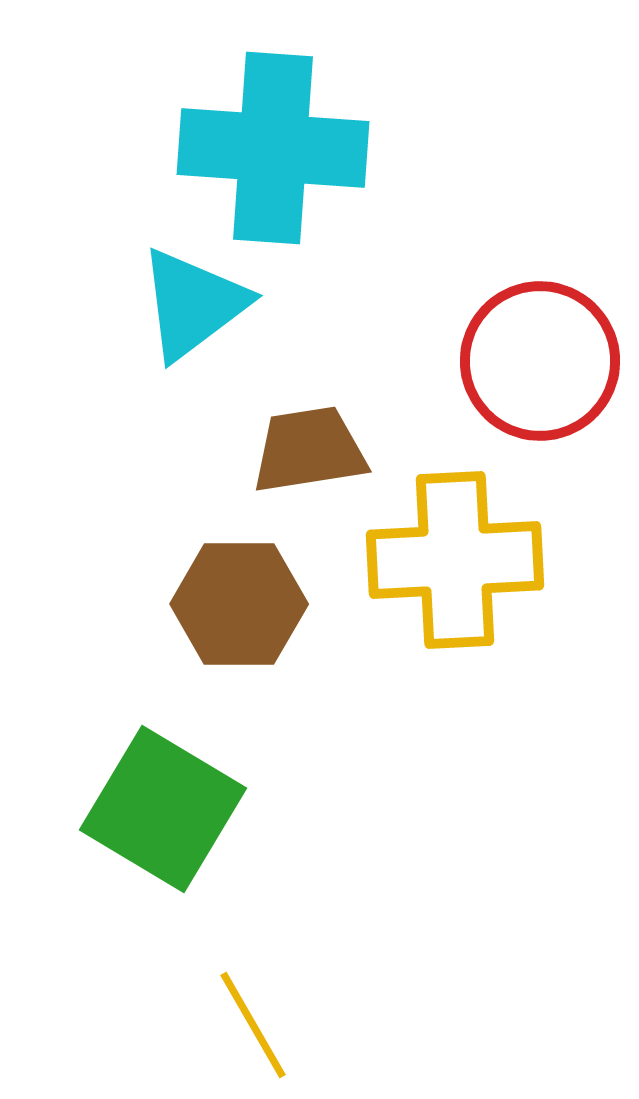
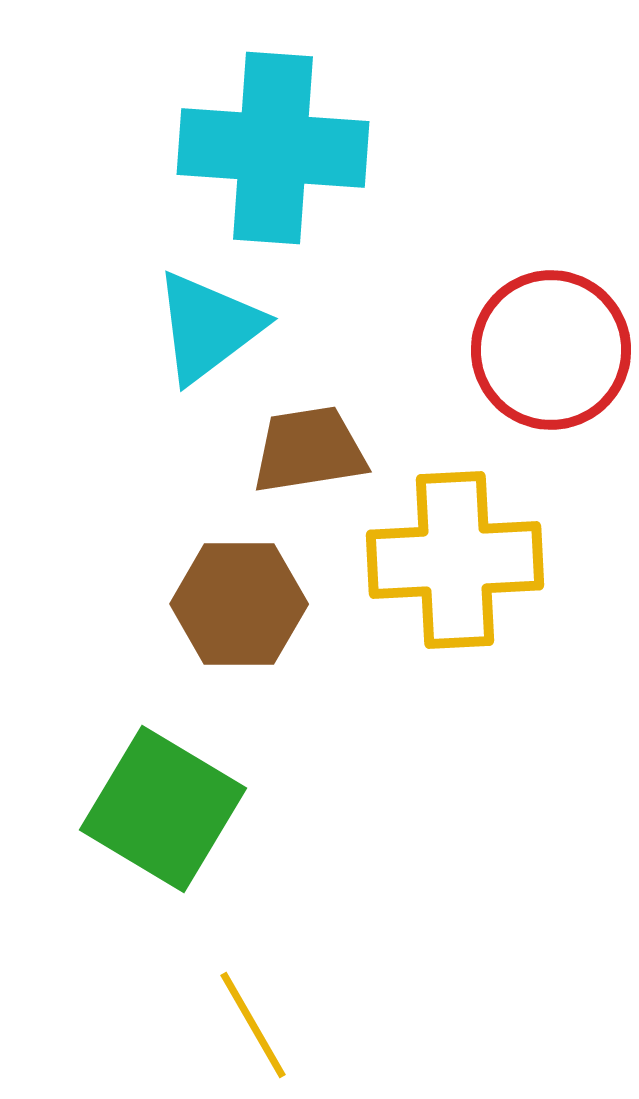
cyan triangle: moved 15 px right, 23 px down
red circle: moved 11 px right, 11 px up
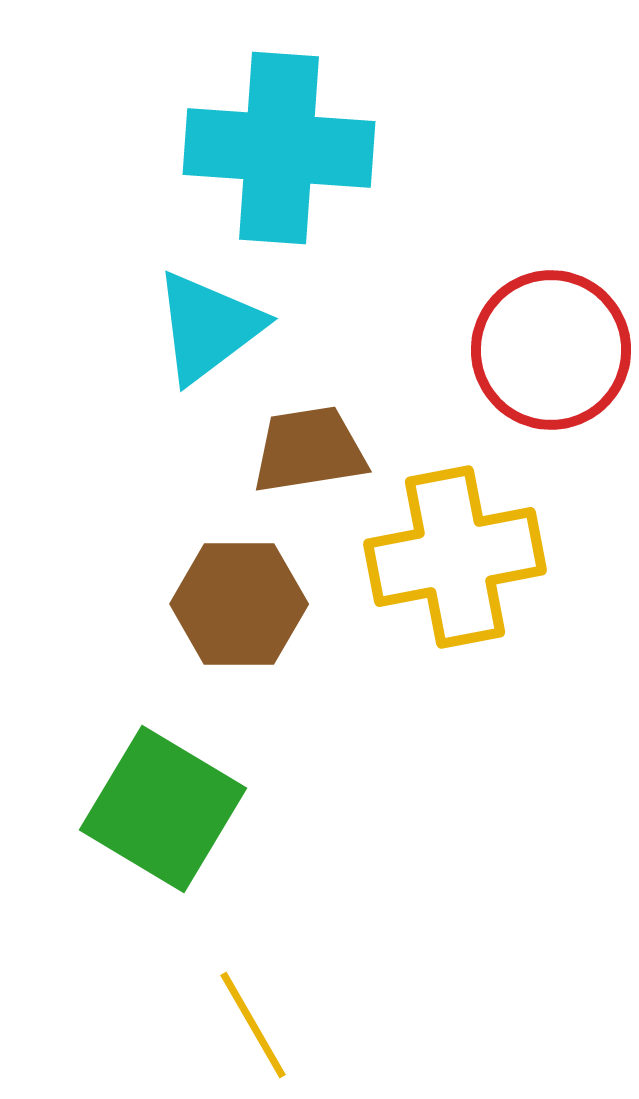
cyan cross: moved 6 px right
yellow cross: moved 3 px up; rotated 8 degrees counterclockwise
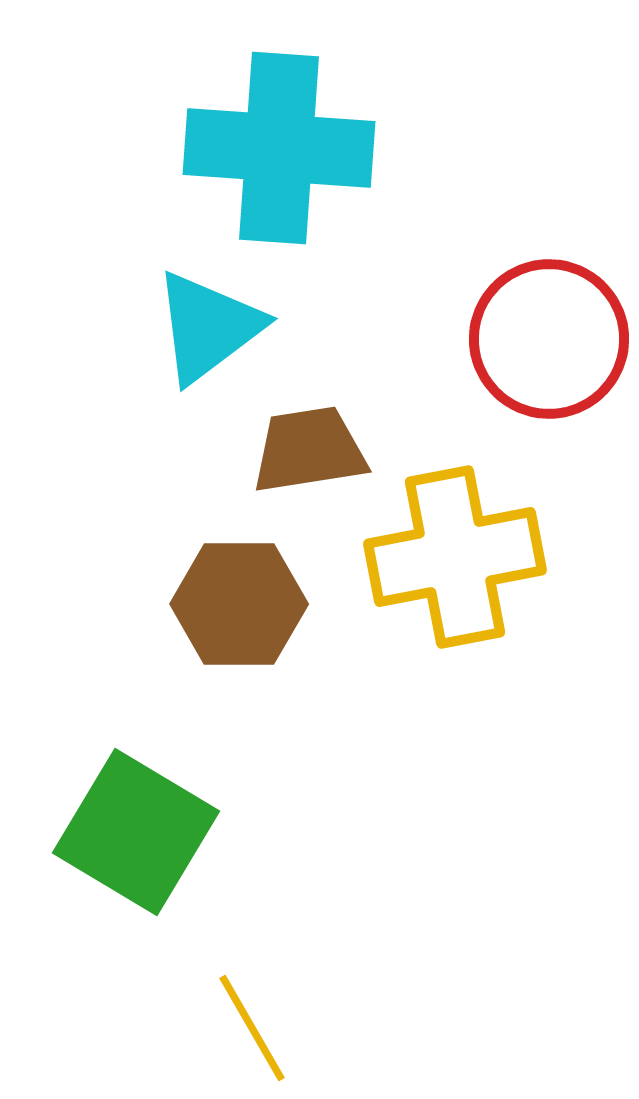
red circle: moved 2 px left, 11 px up
green square: moved 27 px left, 23 px down
yellow line: moved 1 px left, 3 px down
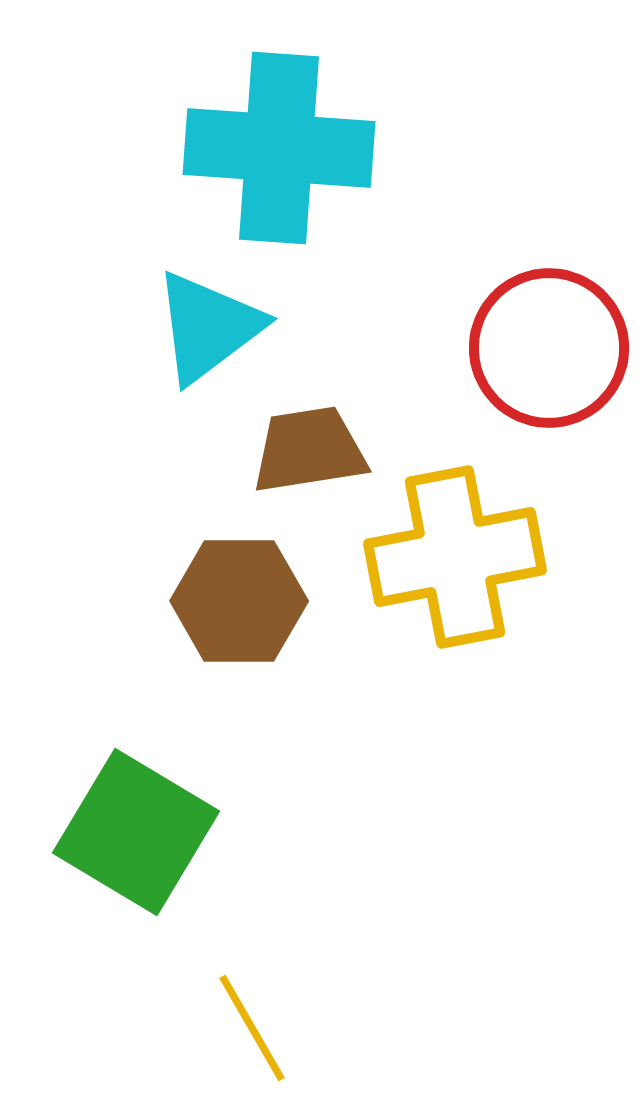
red circle: moved 9 px down
brown hexagon: moved 3 px up
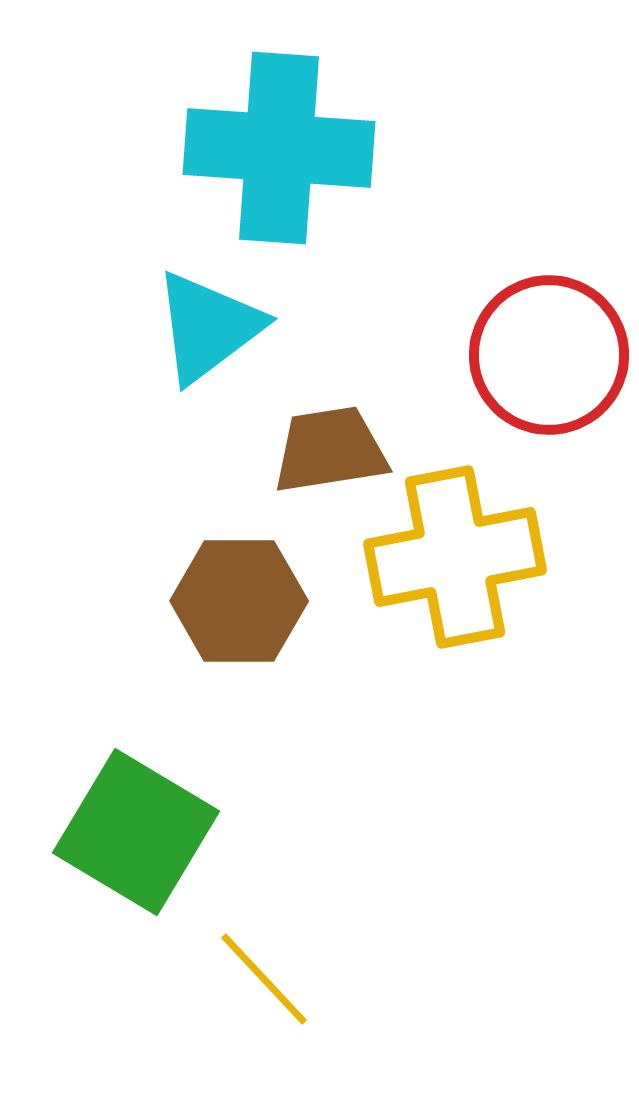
red circle: moved 7 px down
brown trapezoid: moved 21 px right
yellow line: moved 12 px right, 49 px up; rotated 13 degrees counterclockwise
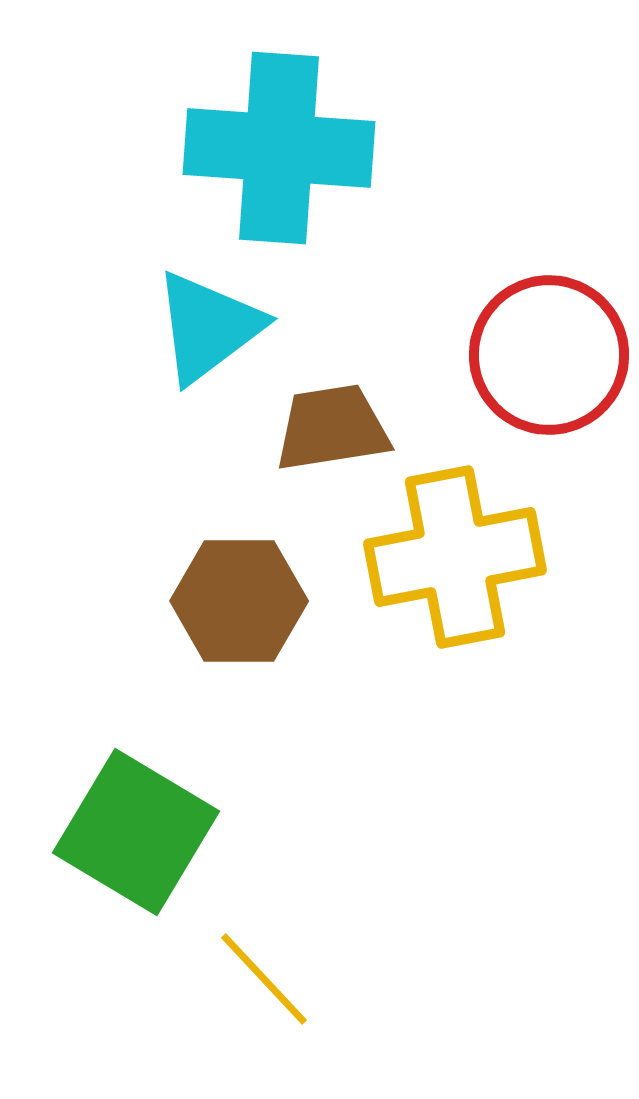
brown trapezoid: moved 2 px right, 22 px up
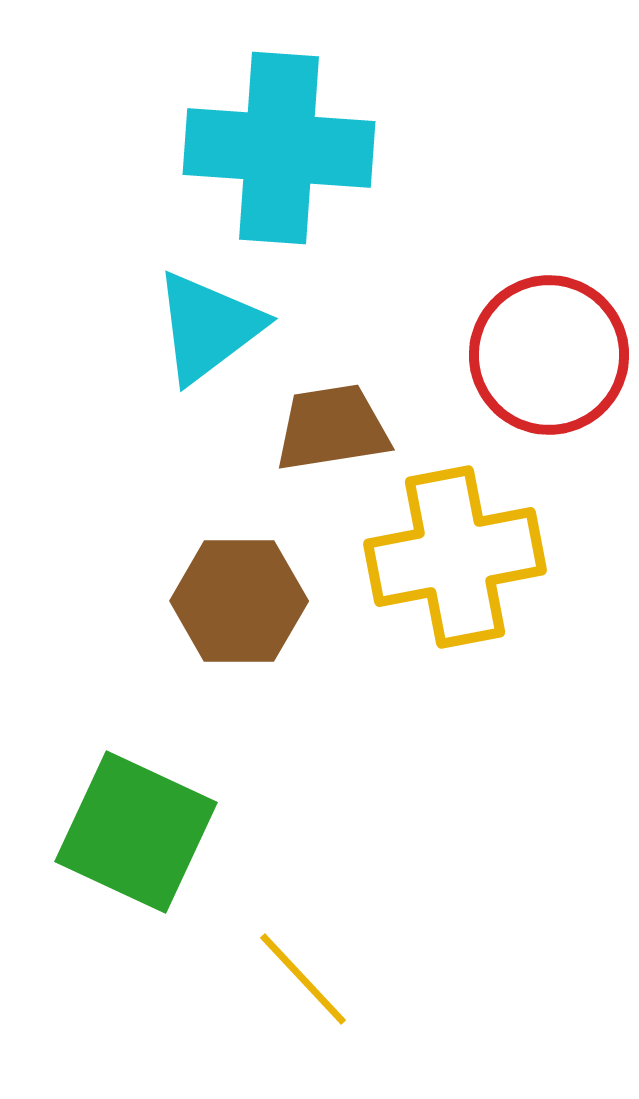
green square: rotated 6 degrees counterclockwise
yellow line: moved 39 px right
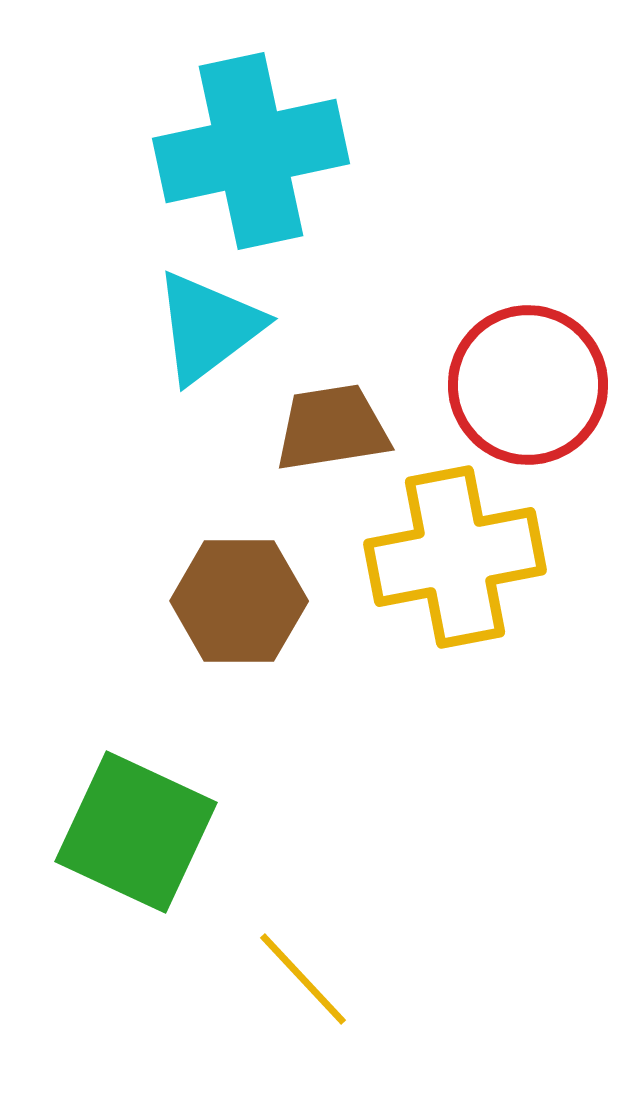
cyan cross: moved 28 px left, 3 px down; rotated 16 degrees counterclockwise
red circle: moved 21 px left, 30 px down
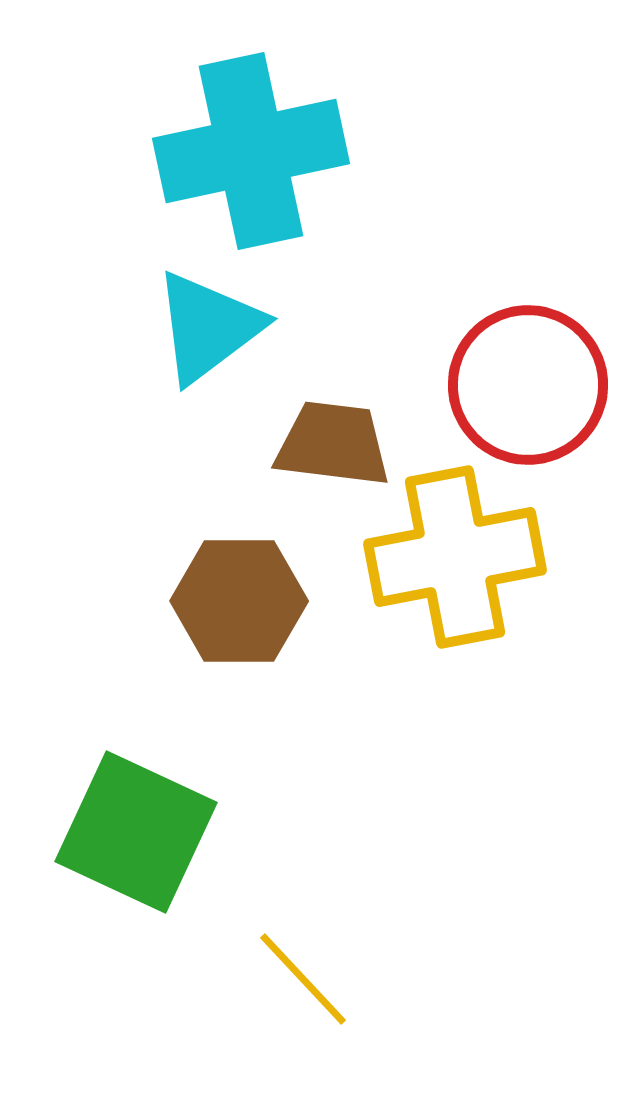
brown trapezoid: moved 1 px right, 16 px down; rotated 16 degrees clockwise
